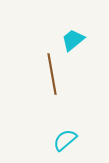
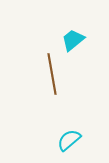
cyan semicircle: moved 4 px right
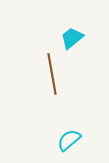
cyan trapezoid: moved 1 px left, 2 px up
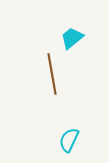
cyan semicircle: rotated 25 degrees counterclockwise
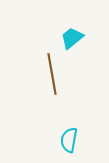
cyan semicircle: rotated 15 degrees counterclockwise
